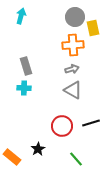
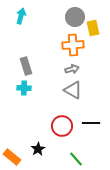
black line: rotated 18 degrees clockwise
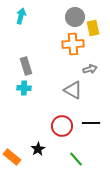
orange cross: moved 1 px up
gray arrow: moved 18 px right
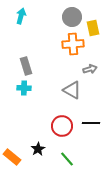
gray circle: moved 3 px left
gray triangle: moved 1 px left
green line: moved 9 px left
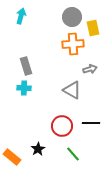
green line: moved 6 px right, 5 px up
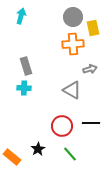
gray circle: moved 1 px right
green line: moved 3 px left
